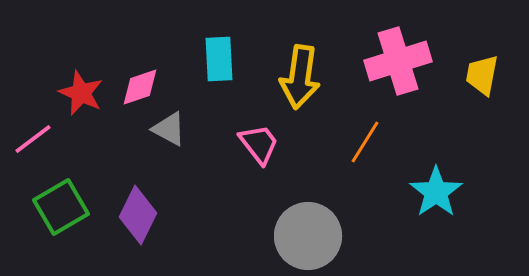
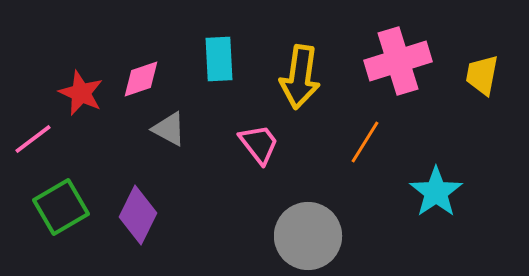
pink diamond: moved 1 px right, 8 px up
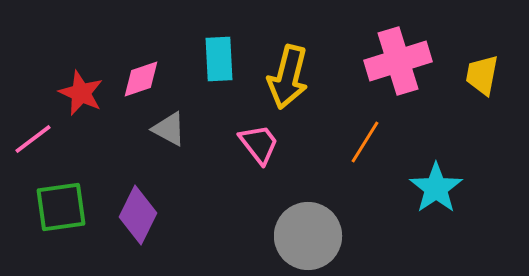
yellow arrow: moved 12 px left; rotated 6 degrees clockwise
cyan star: moved 4 px up
green square: rotated 22 degrees clockwise
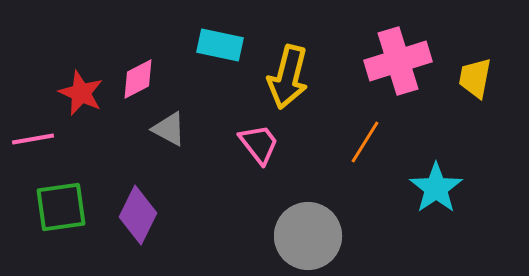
cyan rectangle: moved 1 px right, 14 px up; rotated 75 degrees counterclockwise
yellow trapezoid: moved 7 px left, 3 px down
pink diamond: moved 3 px left; rotated 9 degrees counterclockwise
pink line: rotated 27 degrees clockwise
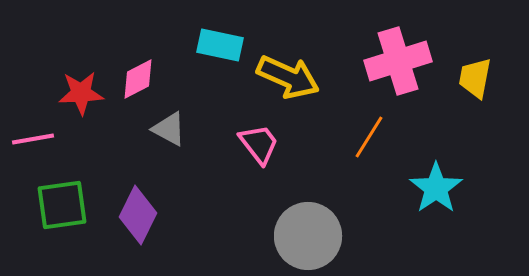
yellow arrow: rotated 80 degrees counterclockwise
red star: rotated 27 degrees counterclockwise
orange line: moved 4 px right, 5 px up
green square: moved 1 px right, 2 px up
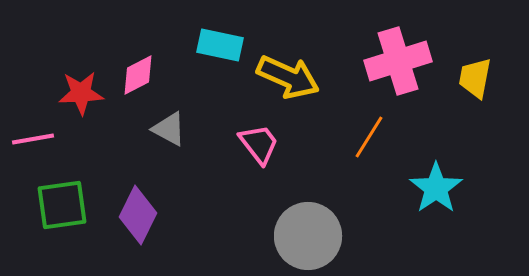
pink diamond: moved 4 px up
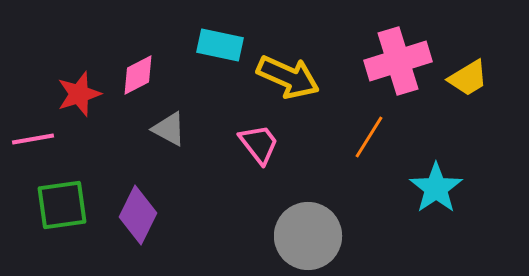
yellow trapezoid: moved 7 px left; rotated 132 degrees counterclockwise
red star: moved 2 px left, 1 px down; rotated 15 degrees counterclockwise
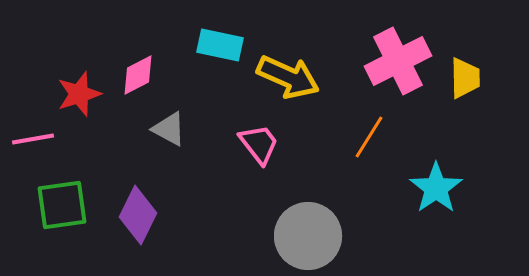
pink cross: rotated 10 degrees counterclockwise
yellow trapezoid: moved 3 px left; rotated 60 degrees counterclockwise
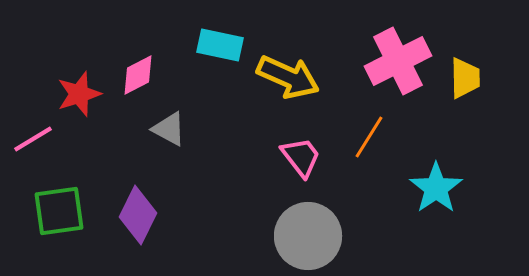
pink line: rotated 21 degrees counterclockwise
pink trapezoid: moved 42 px right, 13 px down
green square: moved 3 px left, 6 px down
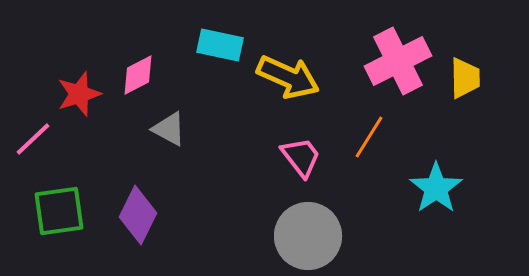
pink line: rotated 12 degrees counterclockwise
